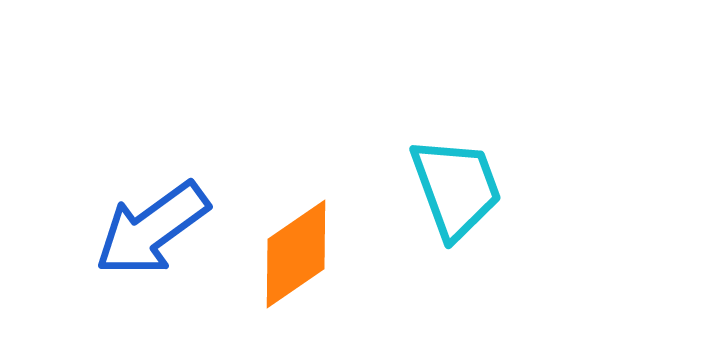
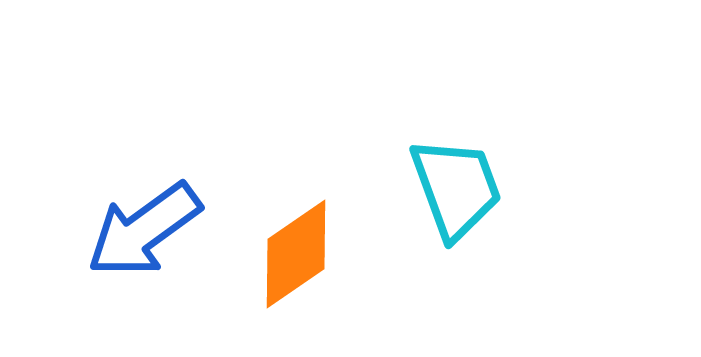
blue arrow: moved 8 px left, 1 px down
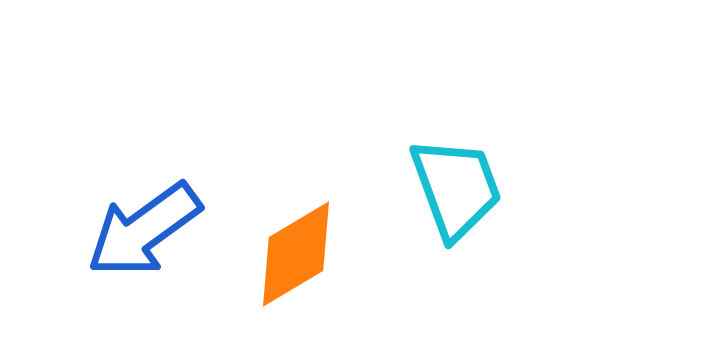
orange diamond: rotated 4 degrees clockwise
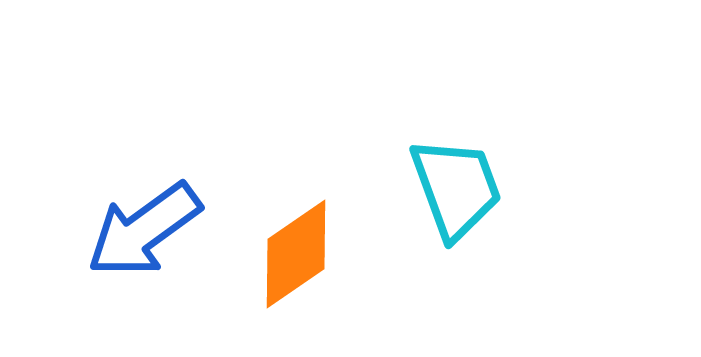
orange diamond: rotated 4 degrees counterclockwise
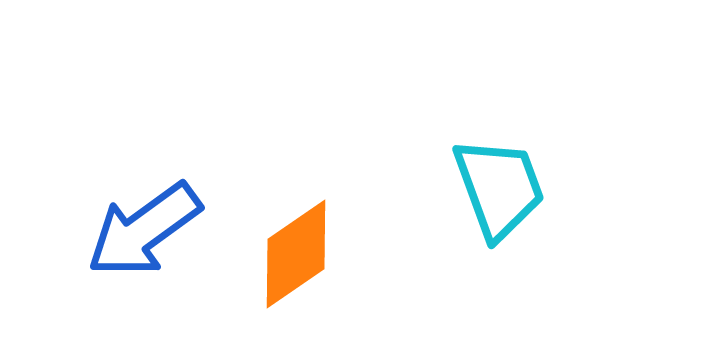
cyan trapezoid: moved 43 px right
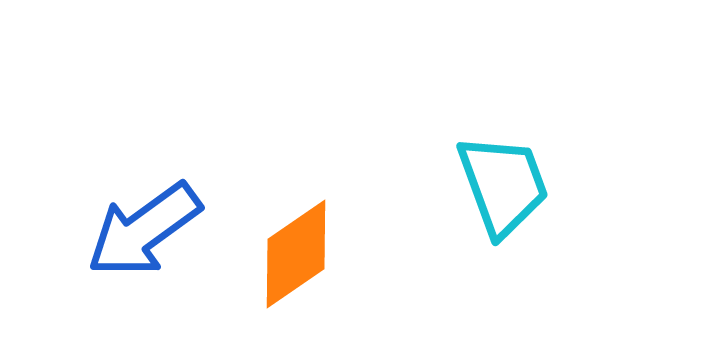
cyan trapezoid: moved 4 px right, 3 px up
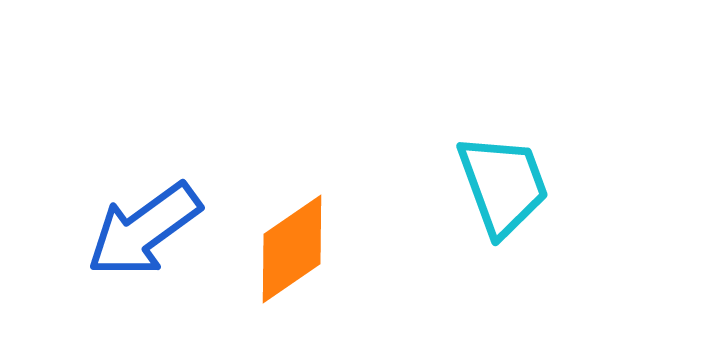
orange diamond: moved 4 px left, 5 px up
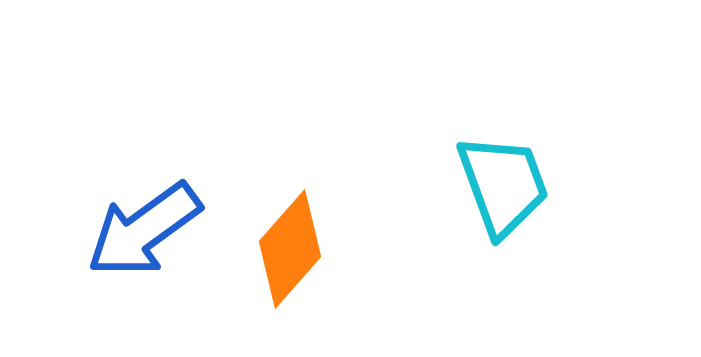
orange diamond: moved 2 px left; rotated 14 degrees counterclockwise
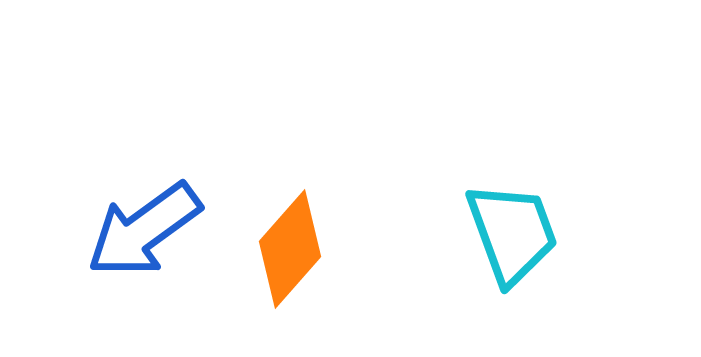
cyan trapezoid: moved 9 px right, 48 px down
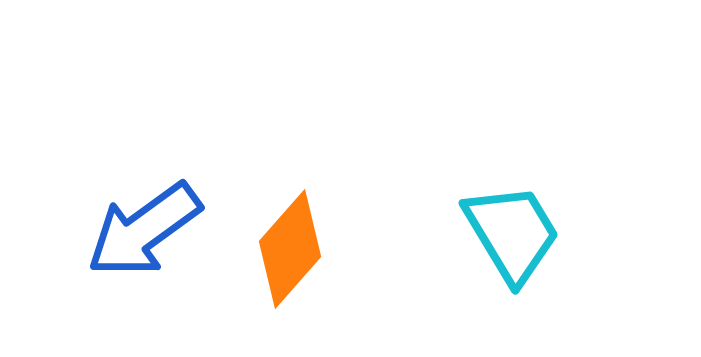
cyan trapezoid: rotated 11 degrees counterclockwise
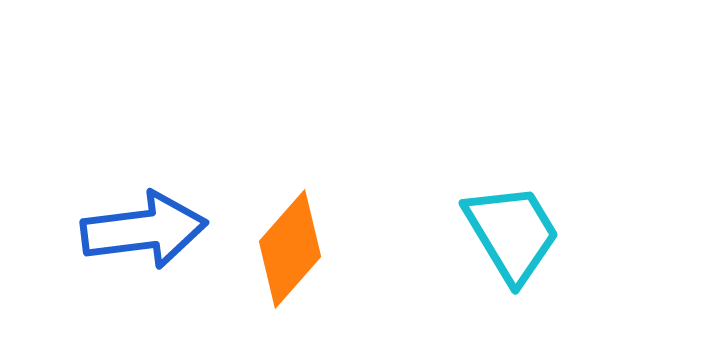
blue arrow: rotated 151 degrees counterclockwise
